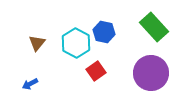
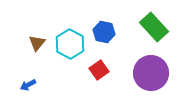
cyan hexagon: moved 6 px left, 1 px down
red square: moved 3 px right, 1 px up
blue arrow: moved 2 px left, 1 px down
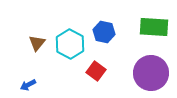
green rectangle: rotated 44 degrees counterclockwise
red square: moved 3 px left, 1 px down; rotated 18 degrees counterclockwise
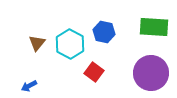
red square: moved 2 px left, 1 px down
blue arrow: moved 1 px right, 1 px down
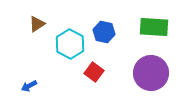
brown triangle: moved 19 px up; rotated 18 degrees clockwise
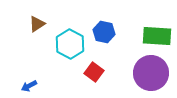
green rectangle: moved 3 px right, 9 px down
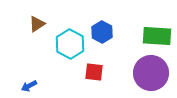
blue hexagon: moved 2 px left; rotated 15 degrees clockwise
red square: rotated 30 degrees counterclockwise
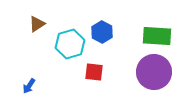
cyan hexagon: rotated 16 degrees clockwise
purple circle: moved 3 px right, 1 px up
blue arrow: rotated 28 degrees counterclockwise
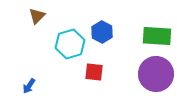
brown triangle: moved 8 px up; rotated 12 degrees counterclockwise
purple circle: moved 2 px right, 2 px down
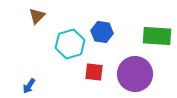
blue hexagon: rotated 20 degrees counterclockwise
purple circle: moved 21 px left
